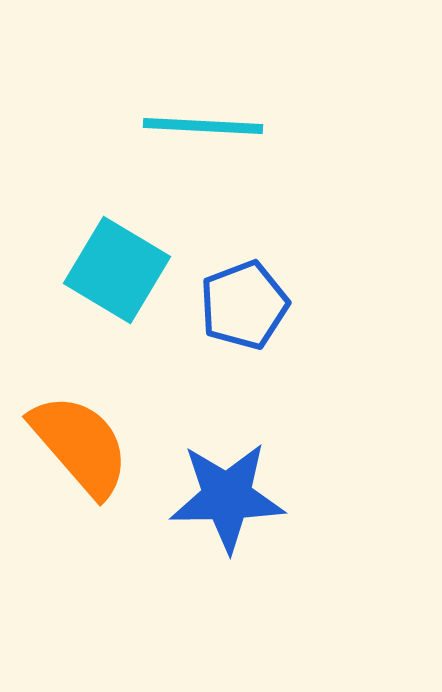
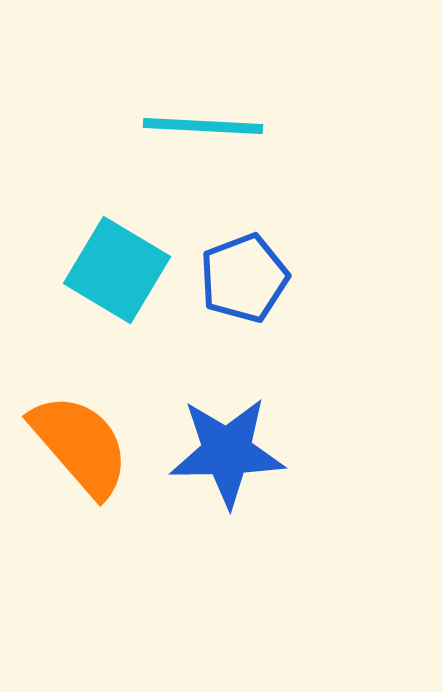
blue pentagon: moved 27 px up
blue star: moved 45 px up
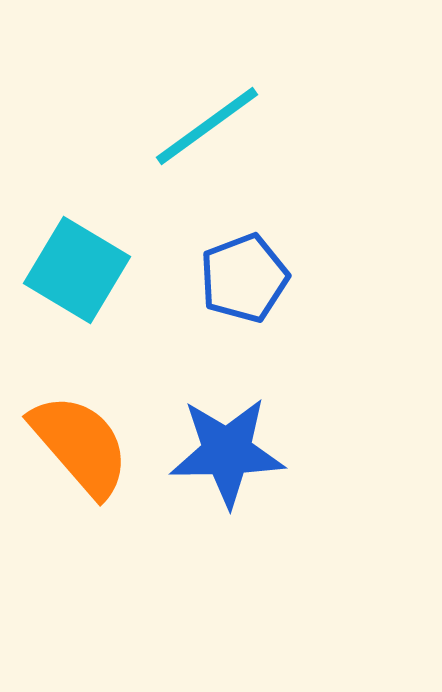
cyan line: moved 4 px right; rotated 39 degrees counterclockwise
cyan square: moved 40 px left
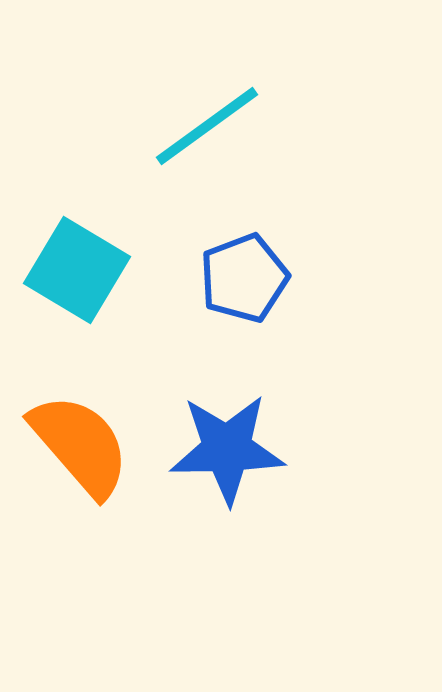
blue star: moved 3 px up
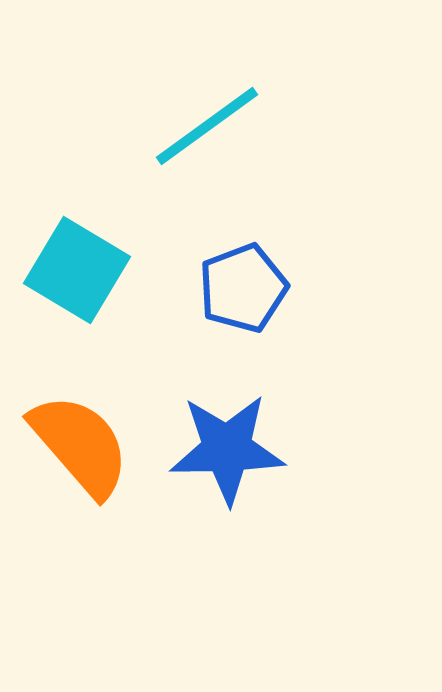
blue pentagon: moved 1 px left, 10 px down
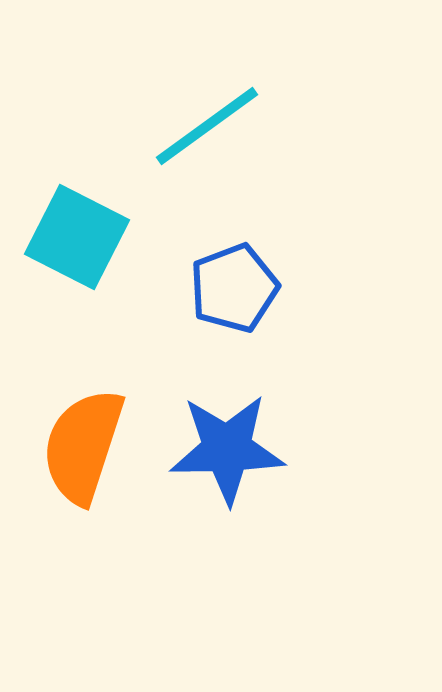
cyan square: moved 33 px up; rotated 4 degrees counterclockwise
blue pentagon: moved 9 px left
orange semicircle: moved 3 px right, 1 px down; rotated 121 degrees counterclockwise
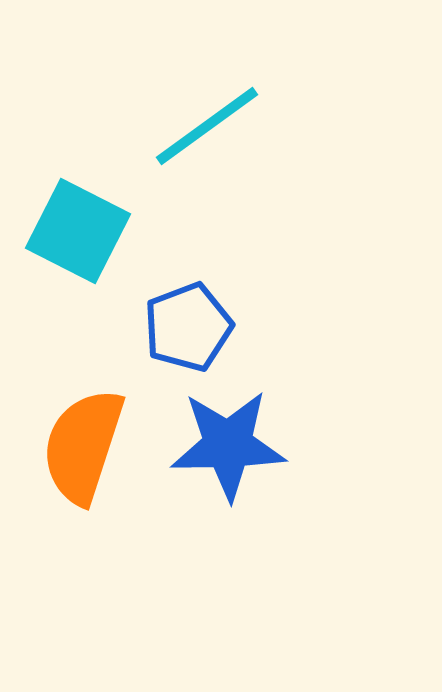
cyan square: moved 1 px right, 6 px up
blue pentagon: moved 46 px left, 39 px down
blue star: moved 1 px right, 4 px up
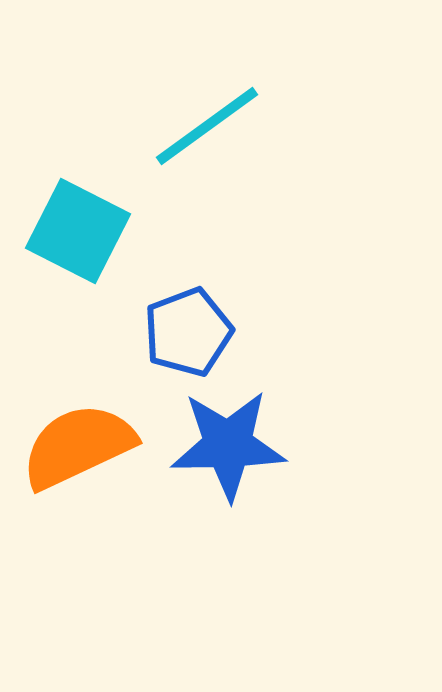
blue pentagon: moved 5 px down
orange semicircle: moved 5 px left; rotated 47 degrees clockwise
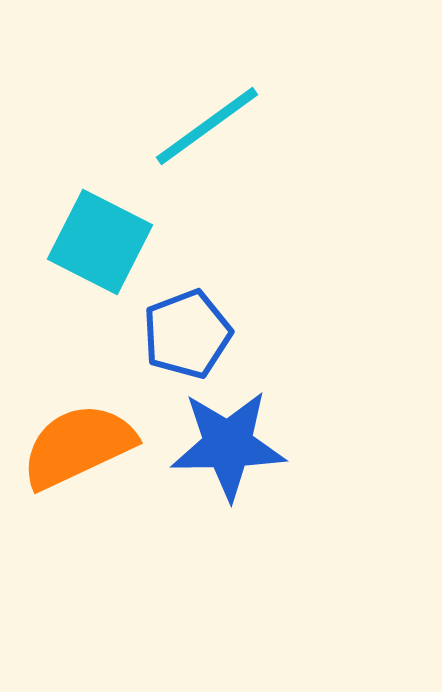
cyan square: moved 22 px right, 11 px down
blue pentagon: moved 1 px left, 2 px down
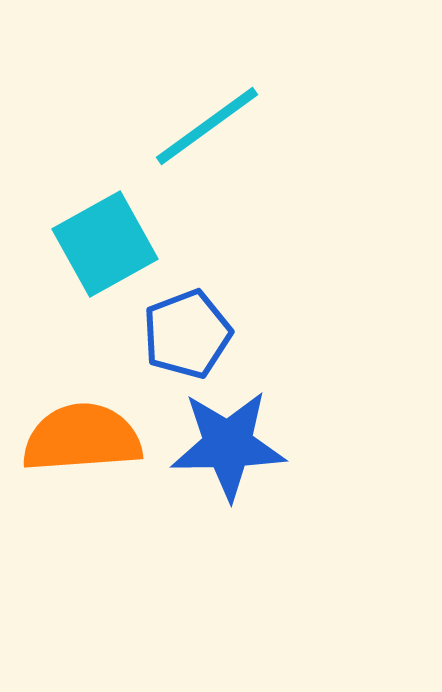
cyan square: moved 5 px right, 2 px down; rotated 34 degrees clockwise
orange semicircle: moved 4 px right, 8 px up; rotated 21 degrees clockwise
